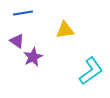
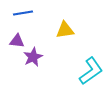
purple triangle: rotated 28 degrees counterclockwise
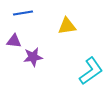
yellow triangle: moved 2 px right, 4 px up
purple triangle: moved 3 px left
purple star: rotated 18 degrees clockwise
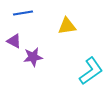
purple triangle: rotated 21 degrees clockwise
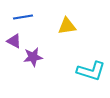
blue line: moved 4 px down
cyan L-shape: rotated 52 degrees clockwise
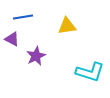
purple triangle: moved 2 px left, 2 px up
purple star: moved 3 px right, 1 px up; rotated 18 degrees counterclockwise
cyan L-shape: moved 1 px left, 1 px down
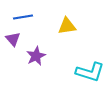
purple triangle: moved 1 px right; rotated 21 degrees clockwise
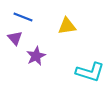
blue line: rotated 30 degrees clockwise
purple triangle: moved 2 px right, 1 px up
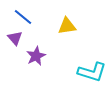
blue line: rotated 18 degrees clockwise
cyan L-shape: moved 2 px right
